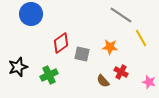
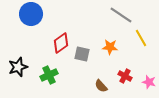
red cross: moved 4 px right, 4 px down
brown semicircle: moved 2 px left, 5 px down
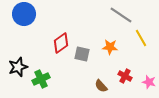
blue circle: moved 7 px left
green cross: moved 8 px left, 4 px down
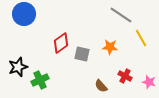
green cross: moved 1 px left, 1 px down
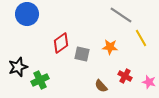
blue circle: moved 3 px right
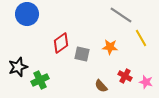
pink star: moved 3 px left
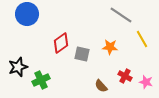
yellow line: moved 1 px right, 1 px down
green cross: moved 1 px right
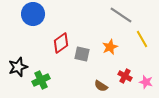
blue circle: moved 6 px right
orange star: rotated 28 degrees counterclockwise
brown semicircle: rotated 16 degrees counterclockwise
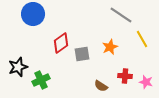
gray square: rotated 21 degrees counterclockwise
red cross: rotated 24 degrees counterclockwise
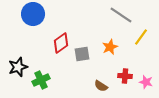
yellow line: moved 1 px left, 2 px up; rotated 66 degrees clockwise
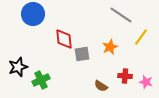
red diamond: moved 3 px right, 4 px up; rotated 60 degrees counterclockwise
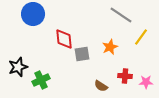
pink star: rotated 16 degrees counterclockwise
